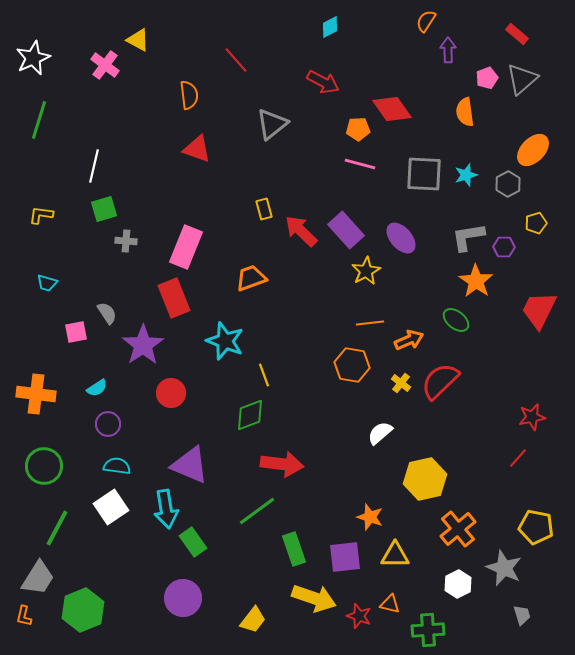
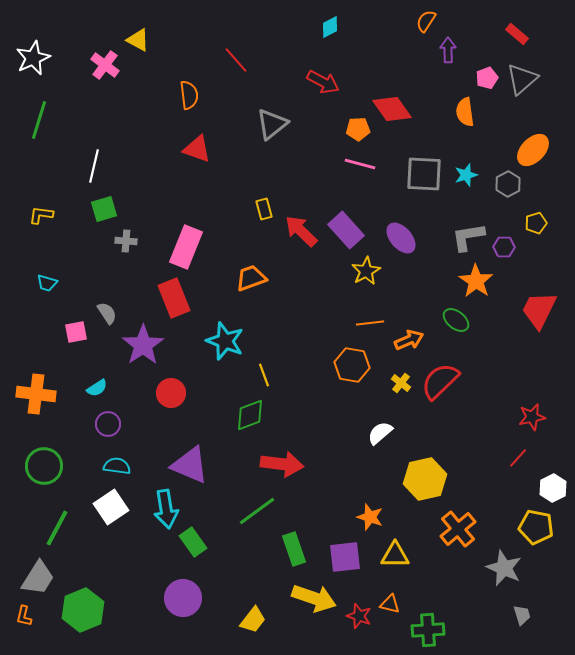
white hexagon at (458, 584): moved 95 px right, 96 px up
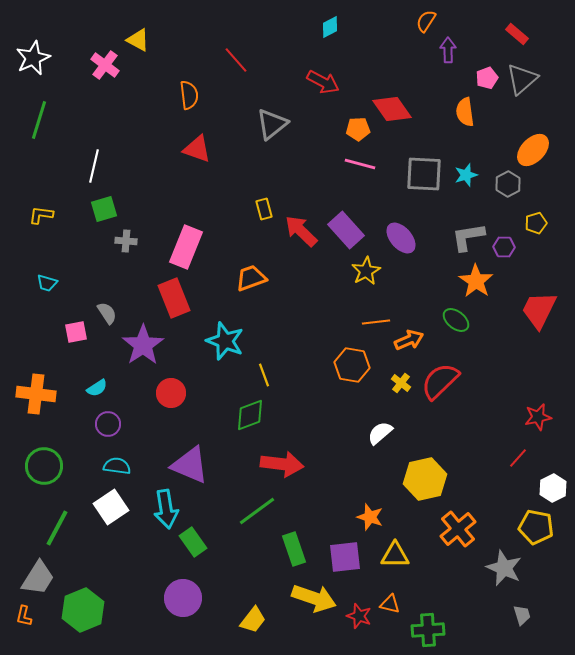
orange line at (370, 323): moved 6 px right, 1 px up
red star at (532, 417): moved 6 px right
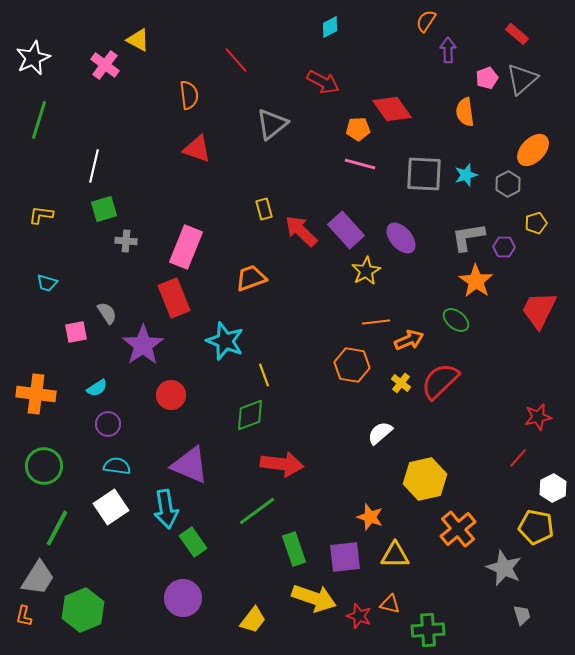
red circle at (171, 393): moved 2 px down
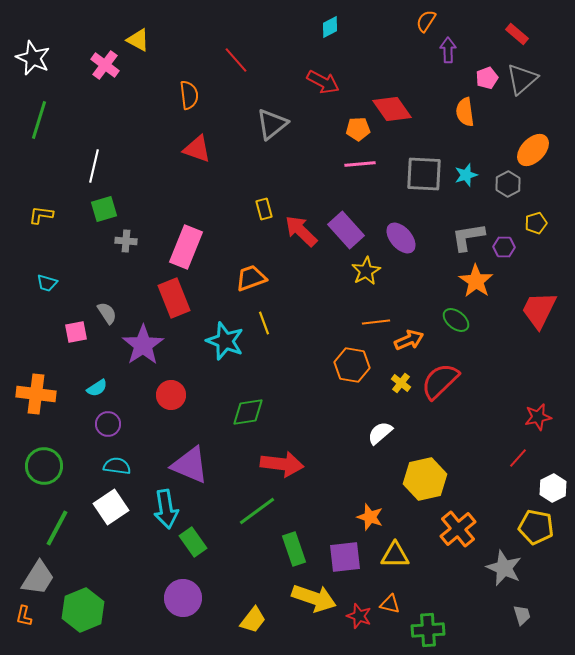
white star at (33, 58): rotated 24 degrees counterclockwise
pink line at (360, 164): rotated 20 degrees counterclockwise
yellow line at (264, 375): moved 52 px up
green diamond at (250, 415): moved 2 px left, 3 px up; rotated 12 degrees clockwise
